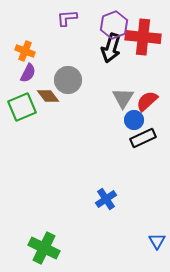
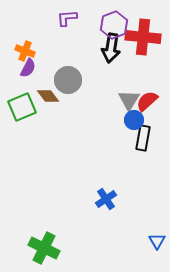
black arrow: rotated 8 degrees counterclockwise
purple semicircle: moved 5 px up
gray triangle: moved 6 px right, 2 px down
black rectangle: rotated 55 degrees counterclockwise
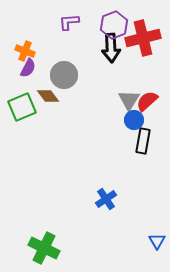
purple L-shape: moved 2 px right, 4 px down
red cross: moved 1 px down; rotated 20 degrees counterclockwise
black arrow: rotated 12 degrees counterclockwise
gray circle: moved 4 px left, 5 px up
black rectangle: moved 3 px down
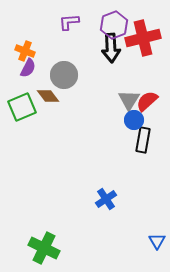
black rectangle: moved 1 px up
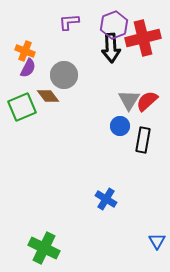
blue circle: moved 14 px left, 6 px down
blue cross: rotated 25 degrees counterclockwise
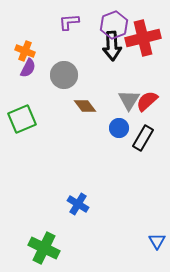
black arrow: moved 1 px right, 2 px up
brown diamond: moved 37 px right, 10 px down
green square: moved 12 px down
blue circle: moved 1 px left, 2 px down
black rectangle: moved 2 px up; rotated 20 degrees clockwise
blue cross: moved 28 px left, 5 px down
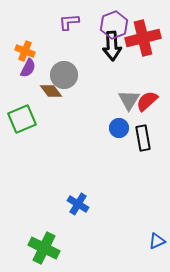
brown diamond: moved 34 px left, 15 px up
black rectangle: rotated 40 degrees counterclockwise
blue triangle: rotated 36 degrees clockwise
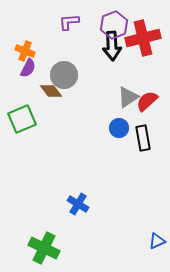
gray triangle: moved 1 px left, 3 px up; rotated 25 degrees clockwise
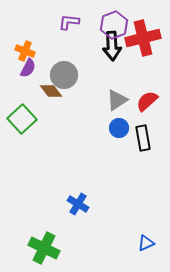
purple L-shape: rotated 10 degrees clockwise
gray triangle: moved 11 px left, 3 px down
green square: rotated 20 degrees counterclockwise
blue triangle: moved 11 px left, 2 px down
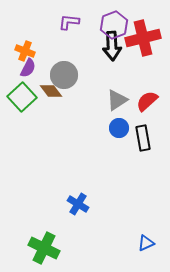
green square: moved 22 px up
